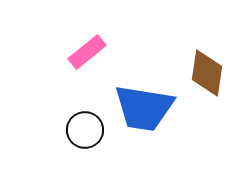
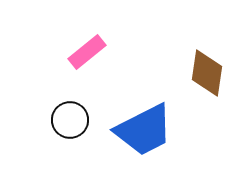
blue trapezoid: moved 22 px down; rotated 36 degrees counterclockwise
black circle: moved 15 px left, 10 px up
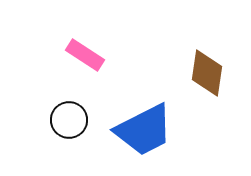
pink rectangle: moved 2 px left, 3 px down; rotated 72 degrees clockwise
black circle: moved 1 px left
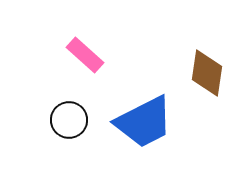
pink rectangle: rotated 9 degrees clockwise
blue trapezoid: moved 8 px up
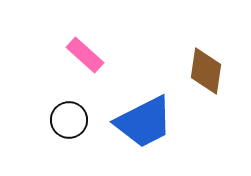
brown diamond: moved 1 px left, 2 px up
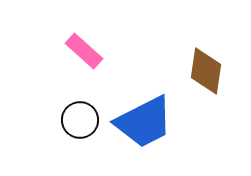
pink rectangle: moved 1 px left, 4 px up
black circle: moved 11 px right
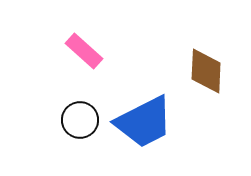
brown diamond: rotated 6 degrees counterclockwise
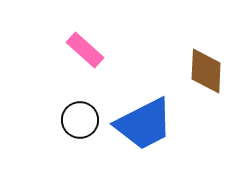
pink rectangle: moved 1 px right, 1 px up
blue trapezoid: moved 2 px down
